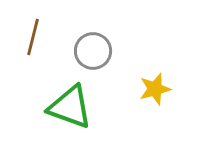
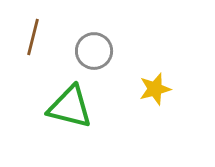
gray circle: moved 1 px right
green triangle: rotated 6 degrees counterclockwise
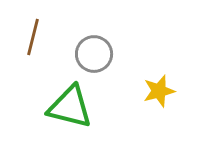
gray circle: moved 3 px down
yellow star: moved 4 px right, 2 px down
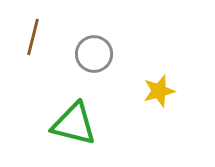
green triangle: moved 4 px right, 17 px down
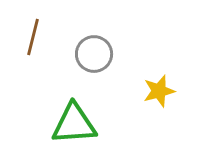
green triangle: rotated 18 degrees counterclockwise
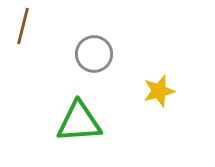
brown line: moved 10 px left, 11 px up
green triangle: moved 5 px right, 2 px up
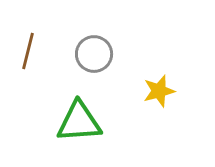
brown line: moved 5 px right, 25 px down
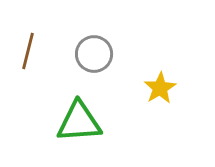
yellow star: moved 1 px right, 3 px up; rotated 16 degrees counterclockwise
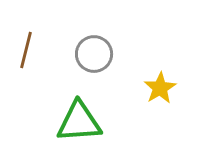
brown line: moved 2 px left, 1 px up
